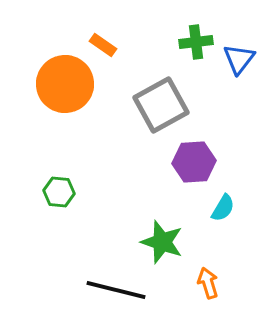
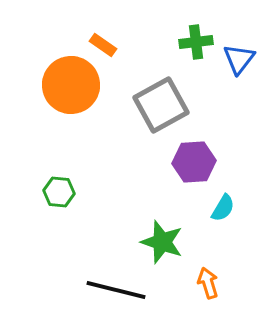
orange circle: moved 6 px right, 1 px down
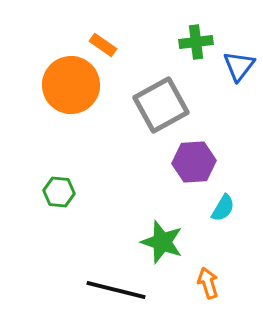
blue triangle: moved 7 px down
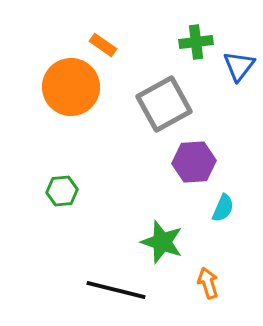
orange circle: moved 2 px down
gray square: moved 3 px right, 1 px up
green hexagon: moved 3 px right, 1 px up; rotated 12 degrees counterclockwise
cyan semicircle: rotated 8 degrees counterclockwise
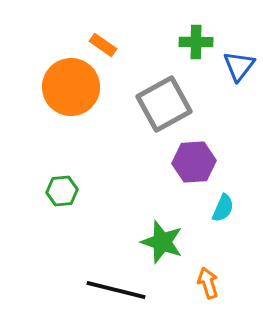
green cross: rotated 8 degrees clockwise
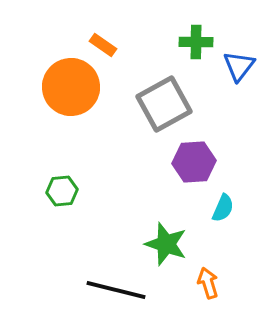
green star: moved 4 px right, 2 px down
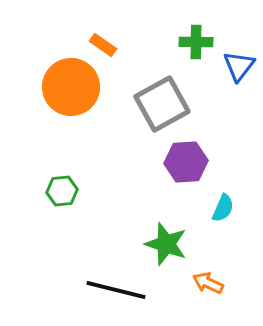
gray square: moved 2 px left
purple hexagon: moved 8 px left
orange arrow: rotated 48 degrees counterclockwise
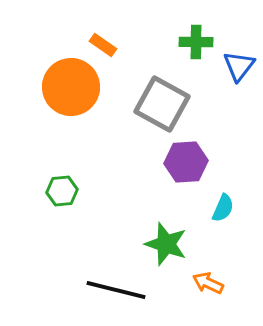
gray square: rotated 32 degrees counterclockwise
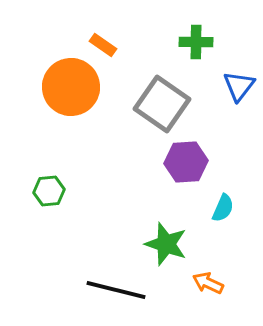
blue triangle: moved 20 px down
gray square: rotated 6 degrees clockwise
green hexagon: moved 13 px left
